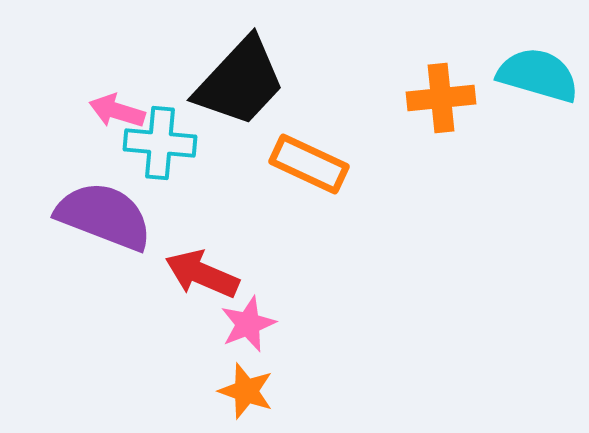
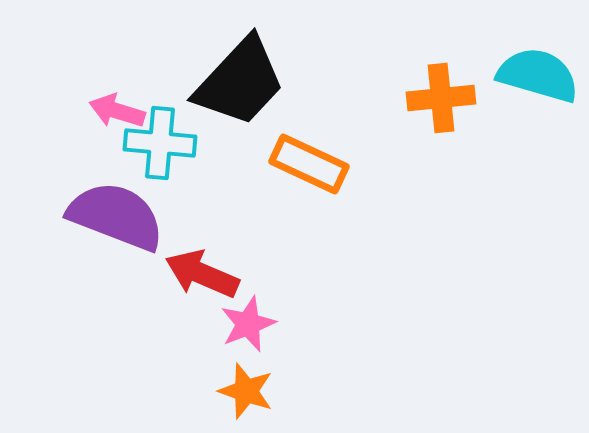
purple semicircle: moved 12 px right
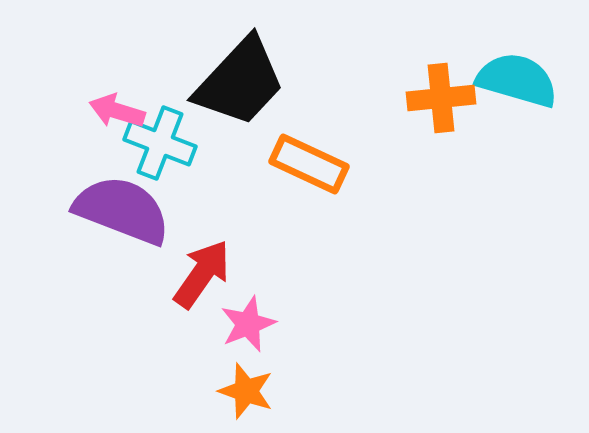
cyan semicircle: moved 21 px left, 5 px down
cyan cross: rotated 16 degrees clockwise
purple semicircle: moved 6 px right, 6 px up
red arrow: rotated 102 degrees clockwise
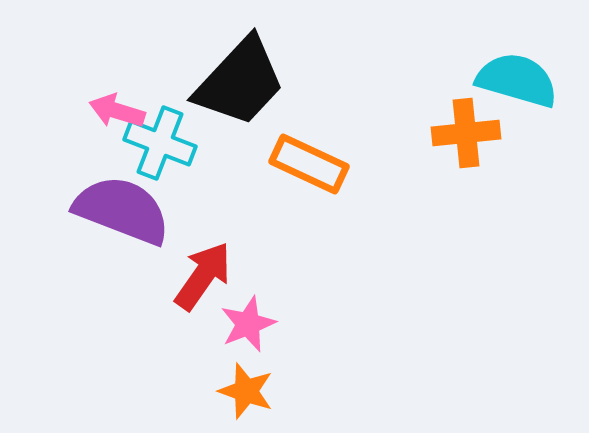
orange cross: moved 25 px right, 35 px down
red arrow: moved 1 px right, 2 px down
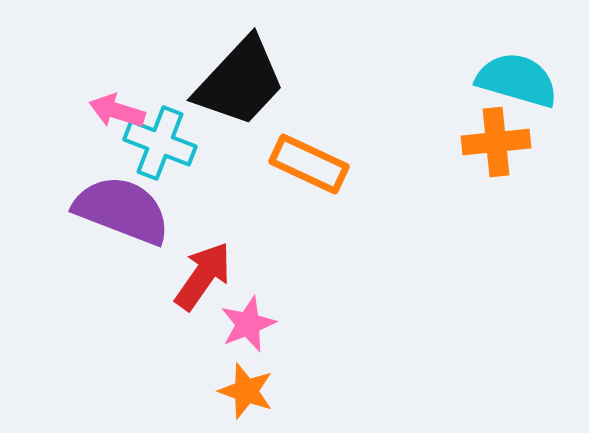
orange cross: moved 30 px right, 9 px down
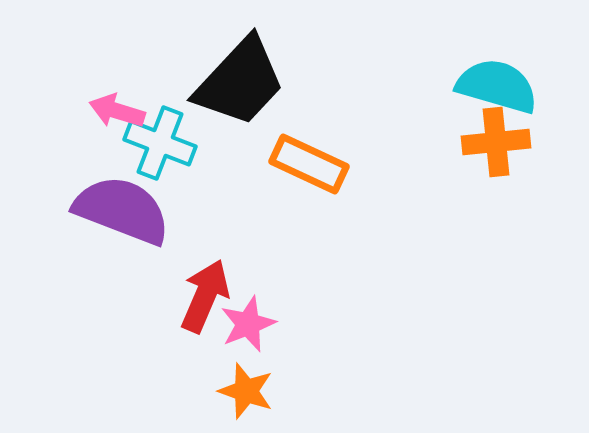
cyan semicircle: moved 20 px left, 6 px down
red arrow: moved 2 px right, 20 px down; rotated 12 degrees counterclockwise
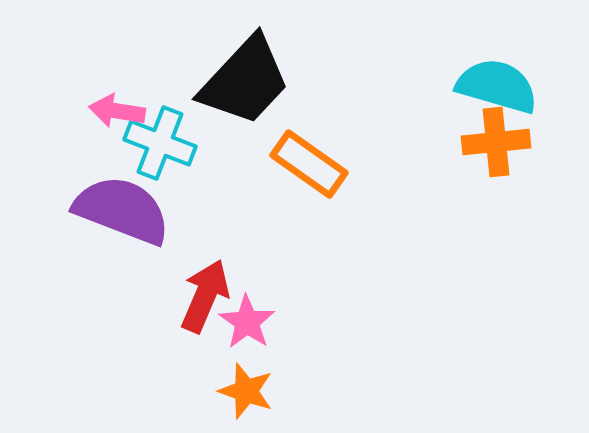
black trapezoid: moved 5 px right, 1 px up
pink arrow: rotated 8 degrees counterclockwise
orange rectangle: rotated 10 degrees clockwise
pink star: moved 1 px left, 2 px up; rotated 16 degrees counterclockwise
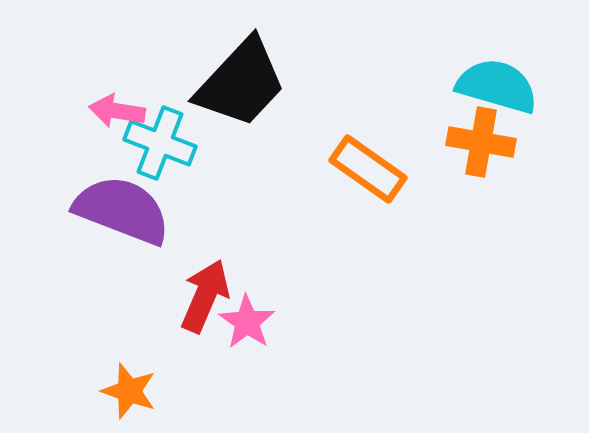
black trapezoid: moved 4 px left, 2 px down
orange cross: moved 15 px left; rotated 16 degrees clockwise
orange rectangle: moved 59 px right, 5 px down
orange star: moved 117 px left
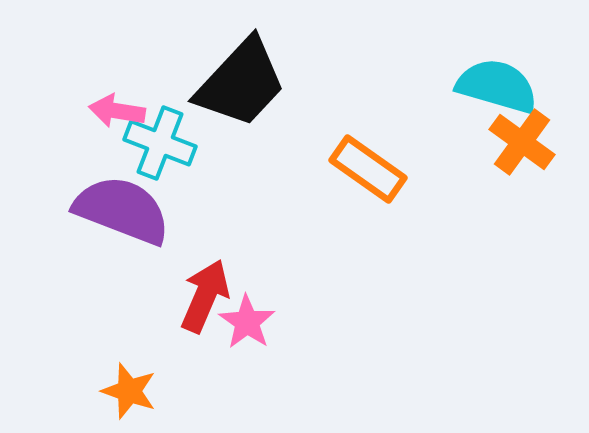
orange cross: moved 41 px right; rotated 26 degrees clockwise
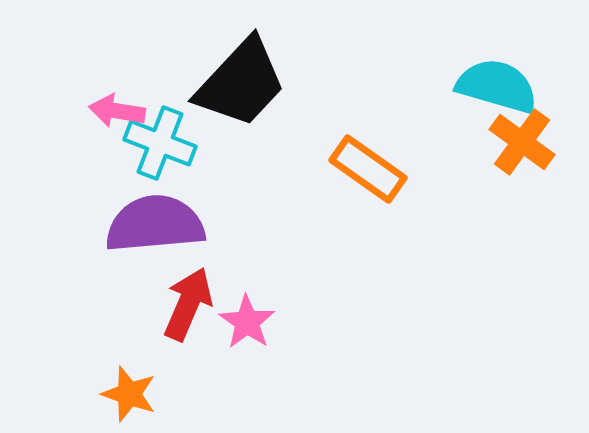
purple semicircle: moved 33 px right, 14 px down; rotated 26 degrees counterclockwise
red arrow: moved 17 px left, 8 px down
orange star: moved 3 px down
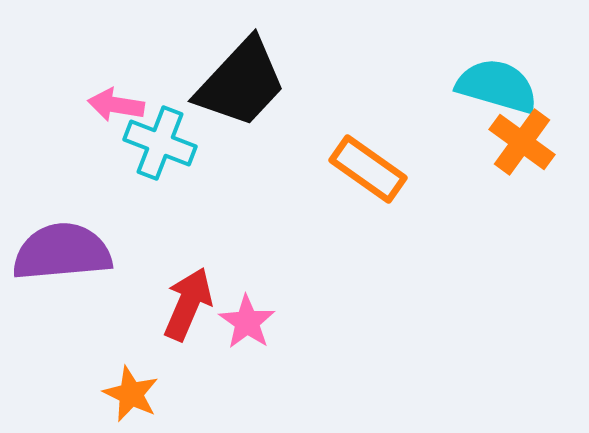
pink arrow: moved 1 px left, 6 px up
purple semicircle: moved 93 px left, 28 px down
orange star: moved 2 px right; rotated 6 degrees clockwise
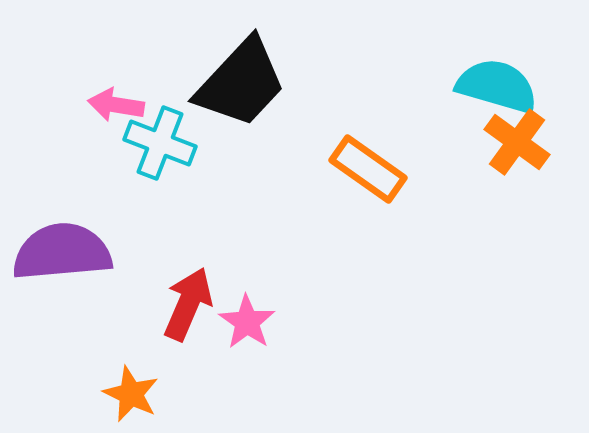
orange cross: moved 5 px left
